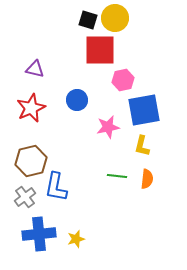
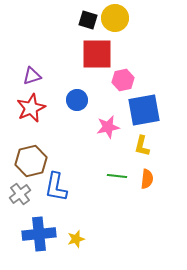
red square: moved 3 px left, 4 px down
purple triangle: moved 3 px left, 7 px down; rotated 30 degrees counterclockwise
gray cross: moved 5 px left, 3 px up
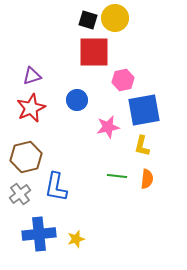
red square: moved 3 px left, 2 px up
brown hexagon: moved 5 px left, 4 px up
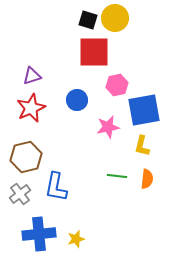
pink hexagon: moved 6 px left, 5 px down
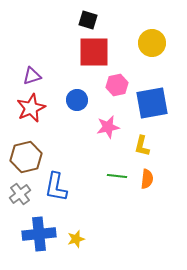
yellow circle: moved 37 px right, 25 px down
blue square: moved 8 px right, 7 px up
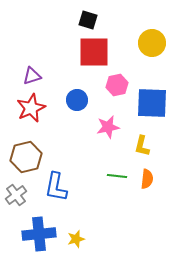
blue square: rotated 12 degrees clockwise
gray cross: moved 4 px left, 1 px down
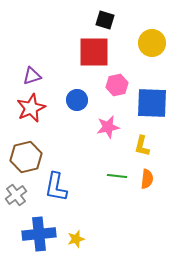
black square: moved 17 px right
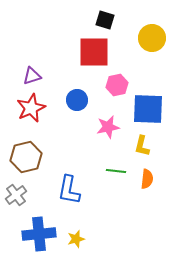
yellow circle: moved 5 px up
blue square: moved 4 px left, 6 px down
green line: moved 1 px left, 5 px up
blue L-shape: moved 13 px right, 3 px down
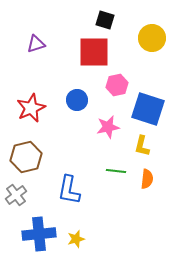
purple triangle: moved 4 px right, 32 px up
blue square: rotated 16 degrees clockwise
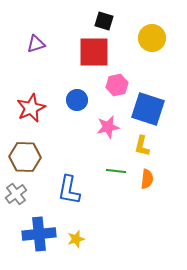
black square: moved 1 px left, 1 px down
brown hexagon: moved 1 px left; rotated 16 degrees clockwise
gray cross: moved 1 px up
